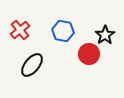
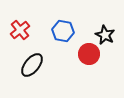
black star: rotated 12 degrees counterclockwise
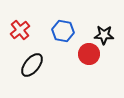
black star: moved 1 px left; rotated 24 degrees counterclockwise
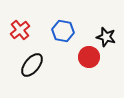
black star: moved 2 px right, 2 px down; rotated 12 degrees clockwise
red circle: moved 3 px down
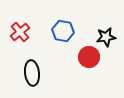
red cross: moved 2 px down
black star: rotated 24 degrees counterclockwise
black ellipse: moved 8 px down; rotated 45 degrees counterclockwise
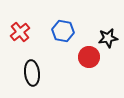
black star: moved 2 px right, 1 px down
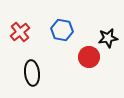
blue hexagon: moved 1 px left, 1 px up
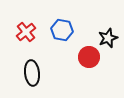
red cross: moved 6 px right
black star: rotated 12 degrees counterclockwise
